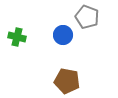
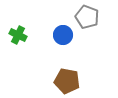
green cross: moved 1 px right, 2 px up; rotated 12 degrees clockwise
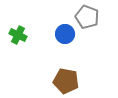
blue circle: moved 2 px right, 1 px up
brown pentagon: moved 1 px left
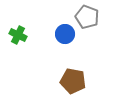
brown pentagon: moved 7 px right
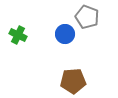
brown pentagon: rotated 15 degrees counterclockwise
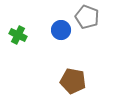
blue circle: moved 4 px left, 4 px up
brown pentagon: rotated 15 degrees clockwise
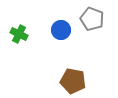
gray pentagon: moved 5 px right, 2 px down
green cross: moved 1 px right, 1 px up
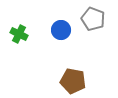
gray pentagon: moved 1 px right
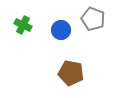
green cross: moved 4 px right, 9 px up
brown pentagon: moved 2 px left, 8 px up
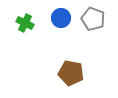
green cross: moved 2 px right, 2 px up
blue circle: moved 12 px up
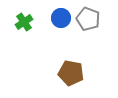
gray pentagon: moved 5 px left
green cross: moved 1 px left, 1 px up; rotated 30 degrees clockwise
